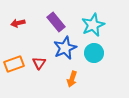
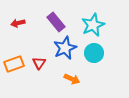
orange arrow: rotated 84 degrees counterclockwise
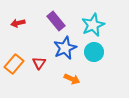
purple rectangle: moved 1 px up
cyan circle: moved 1 px up
orange rectangle: rotated 30 degrees counterclockwise
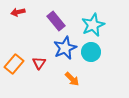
red arrow: moved 11 px up
cyan circle: moved 3 px left
orange arrow: rotated 21 degrees clockwise
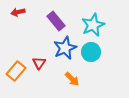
orange rectangle: moved 2 px right, 7 px down
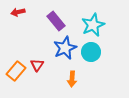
red triangle: moved 2 px left, 2 px down
orange arrow: rotated 49 degrees clockwise
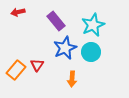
orange rectangle: moved 1 px up
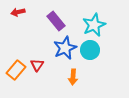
cyan star: moved 1 px right
cyan circle: moved 1 px left, 2 px up
orange arrow: moved 1 px right, 2 px up
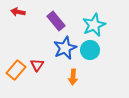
red arrow: rotated 24 degrees clockwise
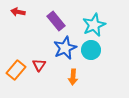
cyan circle: moved 1 px right
red triangle: moved 2 px right
